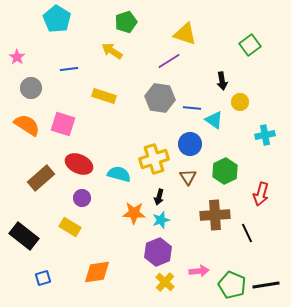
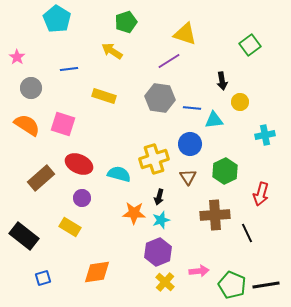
cyan triangle at (214, 120): rotated 42 degrees counterclockwise
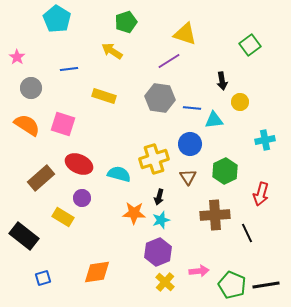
cyan cross at (265, 135): moved 5 px down
yellow rectangle at (70, 227): moved 7 px left, 10 px up
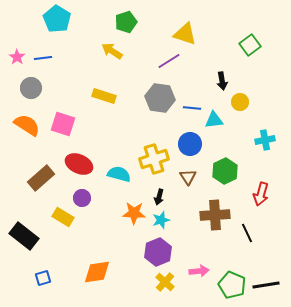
blue line at (69, 69): moved 26 px left, 11 px up
